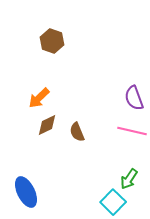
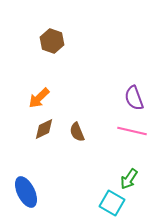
brown diamond: moved 3 px left, 4 px down
cyan square: moved 1 px left, 1 px down; rotated 15 degrees counterclockwise
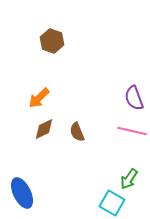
blue ellipse: moved 4 px left, 1 px down
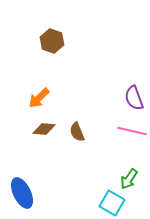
brown diamond: rotated 30 degrees clockwise
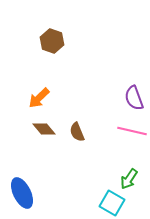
brown diamond: rotated 45 degrees clockwise
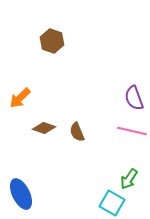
orange arrow: moved 19 px left
brown diamond: moved 1 px up; rotated 30 degrees counterclockwise
blue ellipse: moved 1 px left, 1 px down
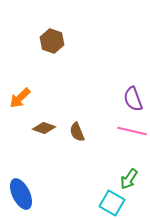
purple semicircle: moved 1 px left, 1 px down
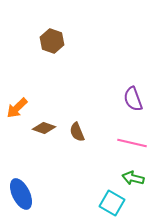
orange arrow: moved 3 px left, 10 px down
pink line: moved 12 px down
green arrow: moved 4 px right, 1 px up; rotated 70 degrees clockwise
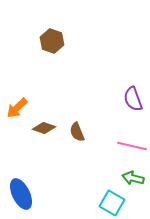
pink line: moved 3 px down
